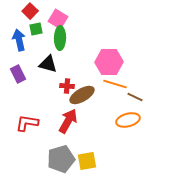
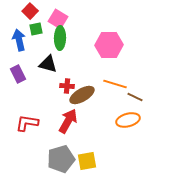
pink hexagon: moved 17 px up
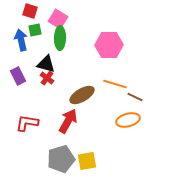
red square: rotated 28 degrees counterclockwise
green square: moved 1 px left, 1 px down
blue arrow: moved 2 px right
black triangle: moved 2 px left
purple rectangle: moved 2 px down
red cross: moved 20 px left, 8 px up; rotated 32 degrees clockwise
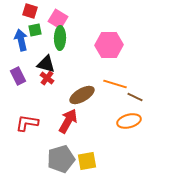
orange ellipse: moved 1 px right, 1 px down
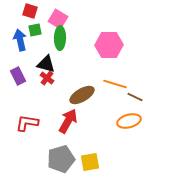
blue arrow: moved 1 px left
yellow square: moved 3 px right, 1 px down
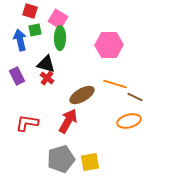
purple rectangle: moved 1 px left
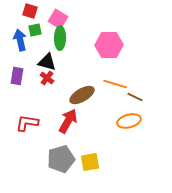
black triangle: moved 1 px right, 2 px up
purple rectangle: rotated 36 degrees clockwise
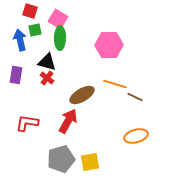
purple rectangle: moved 1 px left, 1 px up
orange ellipse: moved 7 px right, 15 px down
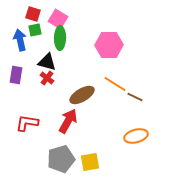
red square: moved 3 px right, 3 px down
orange line: rotated 15 degrees clockwise
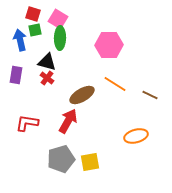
brown line: moved 15 px right, 2 px up
